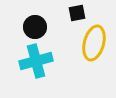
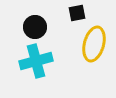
yellow ellipse: moved 1 px down
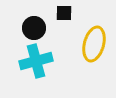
black square: moved 13 px left; rotated 12 degrees clockwise
black circle: moved 1 px left, 1 px down
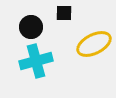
black circle: moved 3 px left, 1 px up
yellow ellipse: rotated 48 degrees clockwise
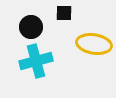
yellow ellipse: rotated 36 degrees clockwise
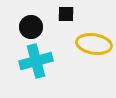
black square: moved 2 px right, 1 px down
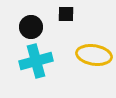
yellow ellipse: moved 11 px down
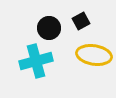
black square: moved 15 px right, 7 px down; rotated 30 degrees counterclockwise
black circle: moved 18 px right, 1 px down
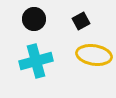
black circle: moved 15 px left, 9 px up
